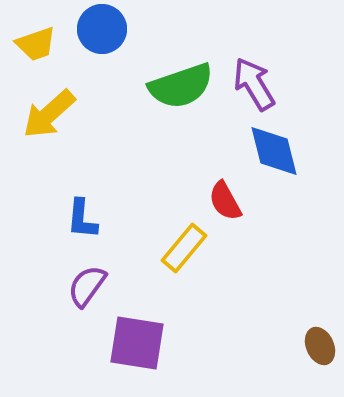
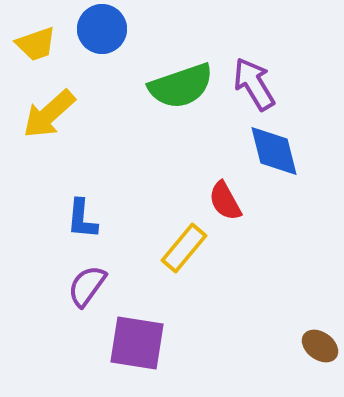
brown ellipse: rotated 30 degrees counterclockwise
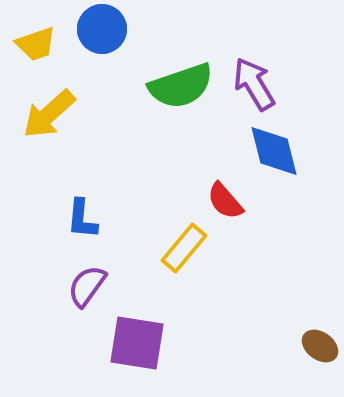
red semicircle: rotated 12 degrees counterclockwise
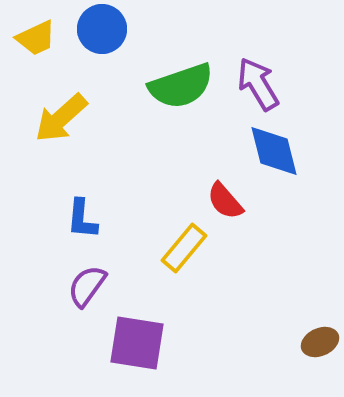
yellow trapezoid: moved 6 px up; rotated 6 degrees counterclockwise
purple arrow: moved 4 px right
yellow arrow: moved 12 px right, 4 px down
brown ellipse: moved 4 px up; rotated 60 degrees counterclockwise
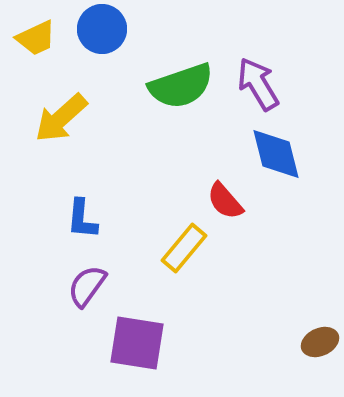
blue diamond: moved 2 px right, 3 px down
